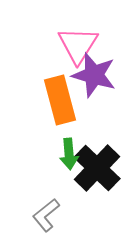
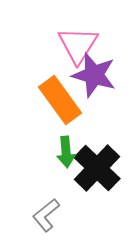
orange rectangle: rotated 21 degrees counterclockwise
green arrow: moved 3 px left, 2 px up
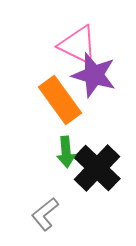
pink triangle: rotated 36 degrees counterclockwise
gray L-shape: moved 1 px left, 1 px up
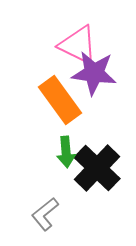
purple star: moved 2 px up; rotated 9 degrees counterclockwise
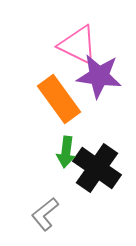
purple star: moved 5 px right, 3 px down
orange rectangle: moved 1 px left, 1 px up
green arrow: rotated 12 degrees clockwise
black cross: rotated 9 degrees counterclockwise
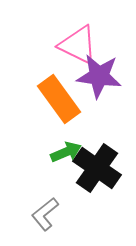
green arrow: rotated 120 degrees counterclockwise
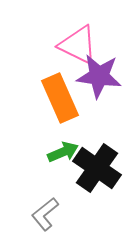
orange rectangle: moved 1 px right, 1 px up; rotated 12 degrees clockwise
green arrow: moved 3 px left
